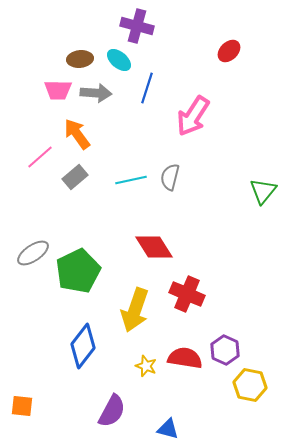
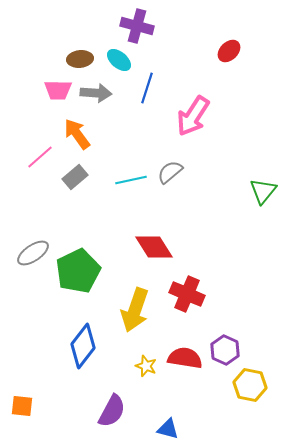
gray semicircle: moved 5 px up; rotated 36 degrees clockwise
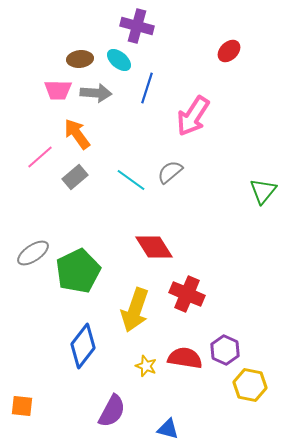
cyan line: rotated 48 degrees clockwise
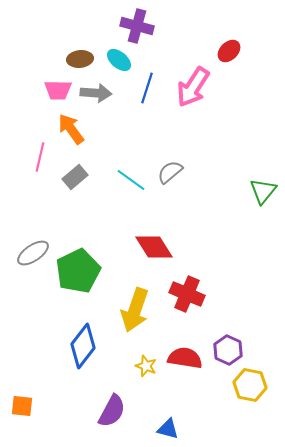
pink arrow: moved 29 px up
orange arrow: moved 6 px left, 5 px up
pink line: rotated 36 degrees counterclockwise
purple hexagon: moved 3 px right
